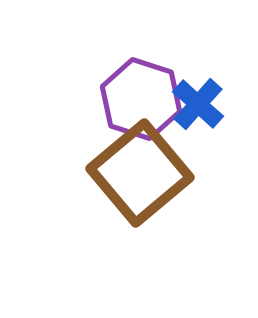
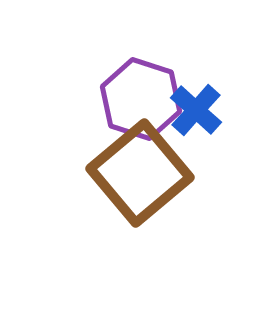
blue cross: moved 2 px left, 6 px down
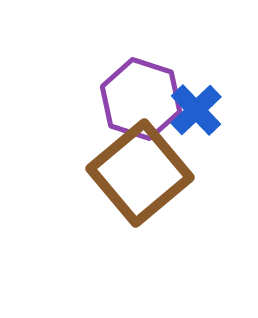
blue cross: rotated 4 degrees clockwise
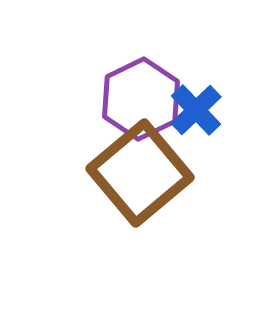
purple hexagon: rotated 16 degrees clockwise
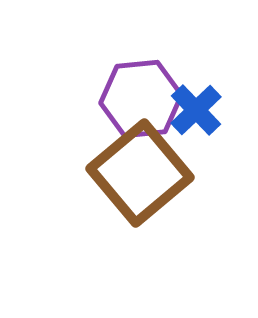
purple hexagon: rotated 20 degrees clockwise
